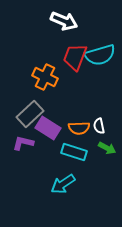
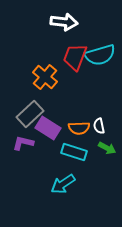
white arrow: moved 1 px down; rotated 16 degrees counterclockwise
orange cross: rotated 15 degrees clockwise
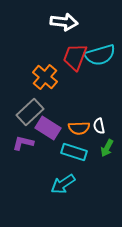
gray rectangle: moved 2 px up
green arrow: rotated 90 degrees clockwise
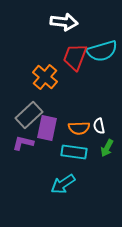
cyan semicircle: moved 2 px right, 4 px up
gray rectangle: moved 1 px left, 3 px down
purple rectangle: moved 1 px left; rotated 70 degrees clockwise
cyan rectangle: rotated 10 degrees counterclockwise
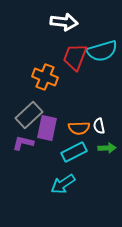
orange cross: rotated 20 degrees counterclockwise
green arrow: rotated 120 degrees counterclockwise
cyan rectangle: rotated 35 degrees counterclockwise
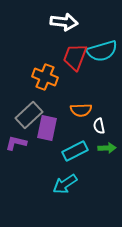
orange semicircle: moved 2 px right, 18 px up
purple L-shape: moved 7 px left
cyan rectangle: moved 1 px right, 1 px up
cyan arrow: moved 2 px right
